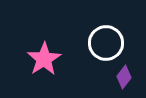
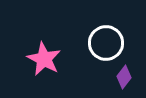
pink star: rotated 12 degrees counterclockwise
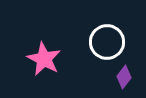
white circle: moved 1 px right, 1 px up
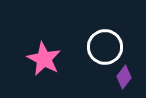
white circle: moved 2 px left, 5 px down
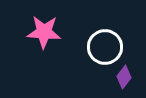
pink star: moved 27 px up; rotated 24 degrees counterclockwise
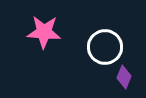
purple diamond: rotated 15 degrees counterclockwise
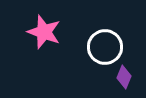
pink star: rotated 16 degrees clockwise
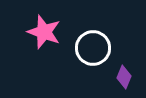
white circle: moved 12 px left, 1 px down
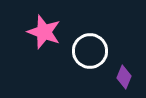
white circle: moved 3 px left, 3 px down
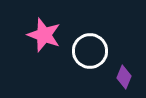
pink star: moved 3 px down
